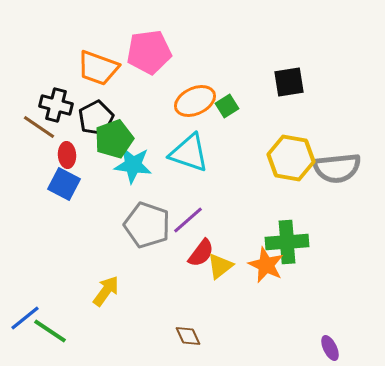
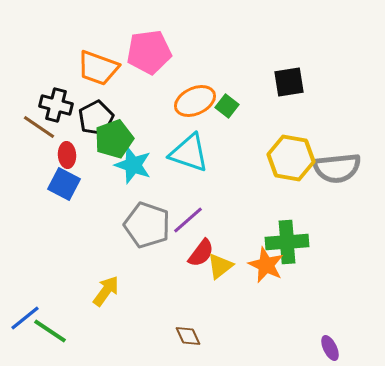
green square: rotated 20 degrees counterclockwise
cyan star: rotated 12 degrees clockwise
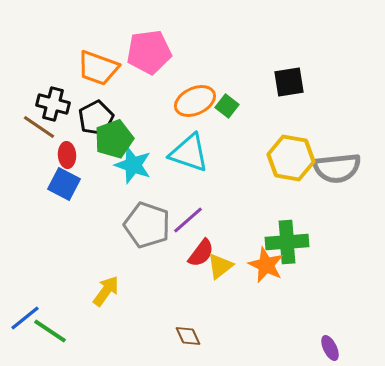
black cross: moved 3 px left, 1 px up
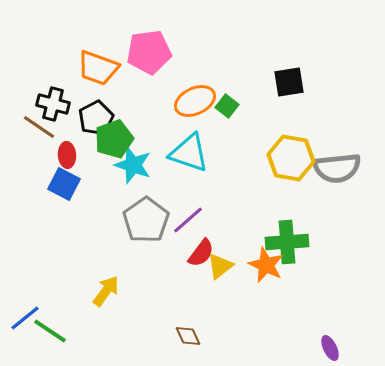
gray pentagon: moved 1 px left, 5 px up; rotated 18 degrees clockwise
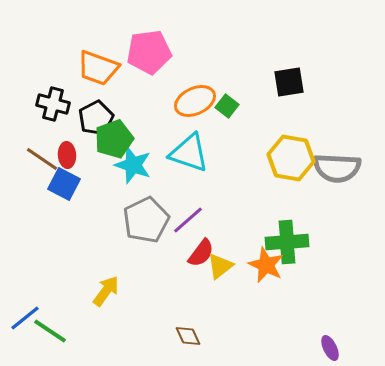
brown line: moved 3 px right, 32 px down
gray semicircle: rotated 9 degrees clockwise
gray pentagon: rotated 9 degrees clockwise
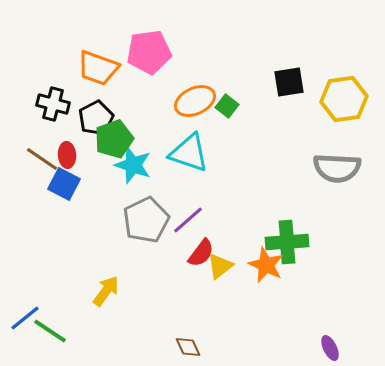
yellow hexagon: moved 53 px right, 59 px up; rotated 18 degrees counterclockwise
brown diamond: moved 11 px down
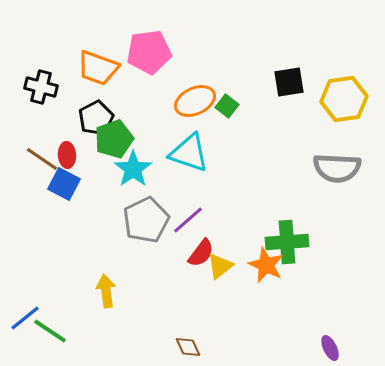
black cross: moved 12 px left, 17 px up
cyan star: moved 4 px down; rotated 18 degrees clockwise
yellow arrow: rotated 44 degrees counterclockwise
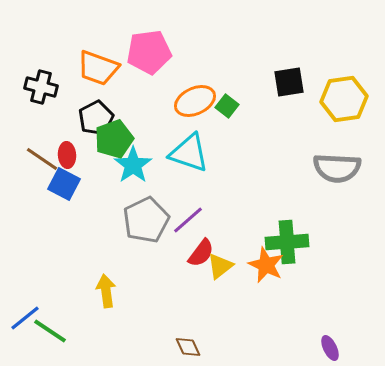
cyan star: moved 4 px up
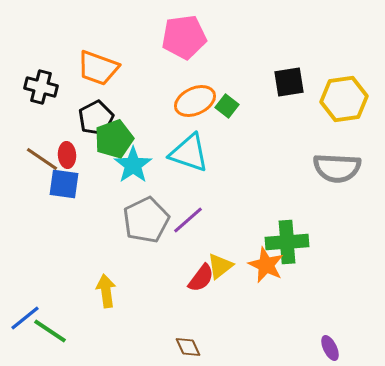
pink pentagon: moved 35 px right, 15 px up
blue square: rotated 20 degrees counterclockwise
red semicircle: moved 25 px down
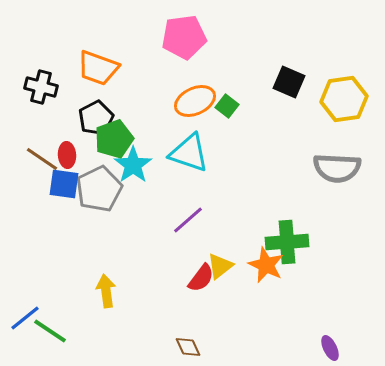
black square: rotated 32 degrees clockwise
gray pentagon: moved 47 px left, 31 px up
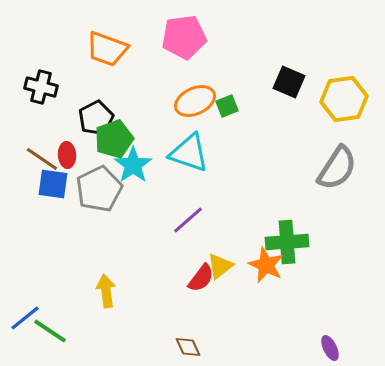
orange trapezoid: moved 9 px right, 19 px up
green square: rotated 30 degrees clockwise
gray semicircle: rotated 60 degrees counterclockwise
blue square: moved 11 px left
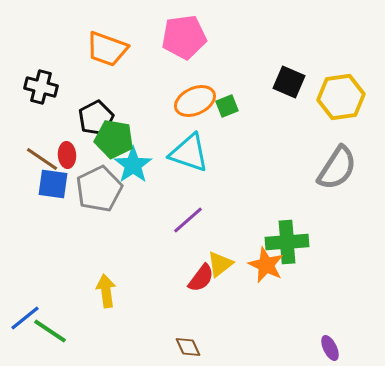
yellow hexagon: moved 3 px left, 2 px up
green pentagon: rotated 30 degrees clockwise
yellow triangle: moved 2 px up
